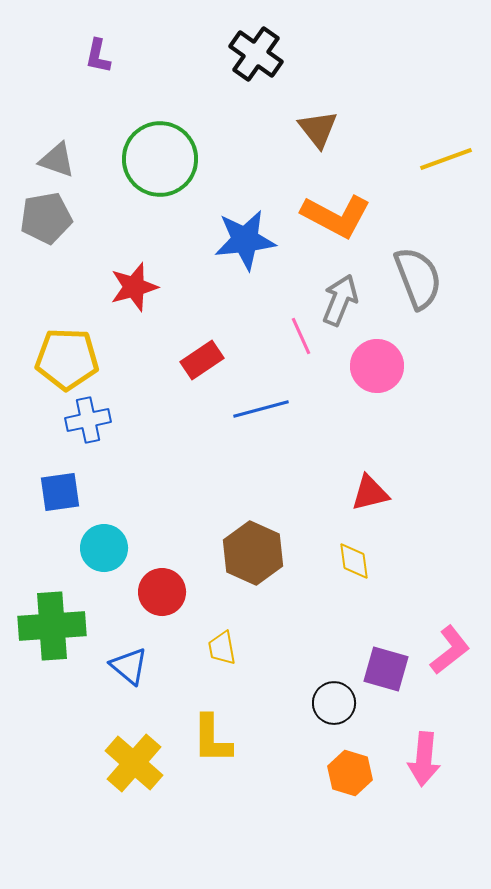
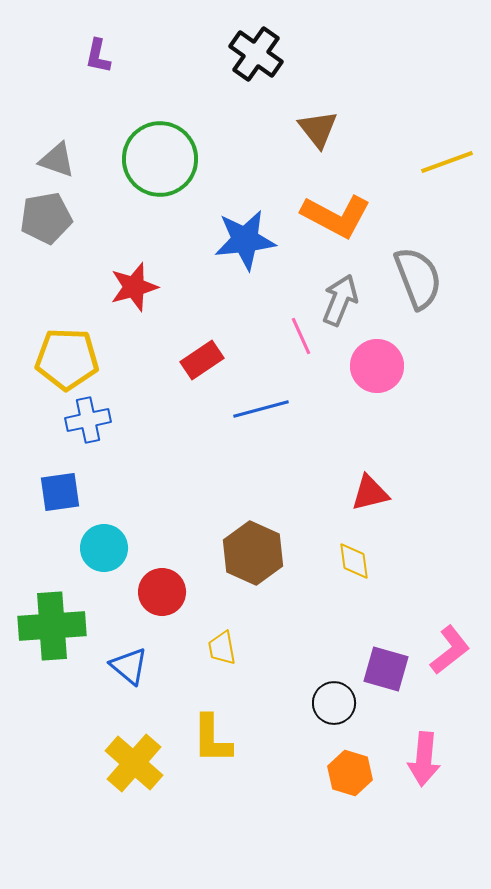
yellow line: moved 1 px right, 3 px down
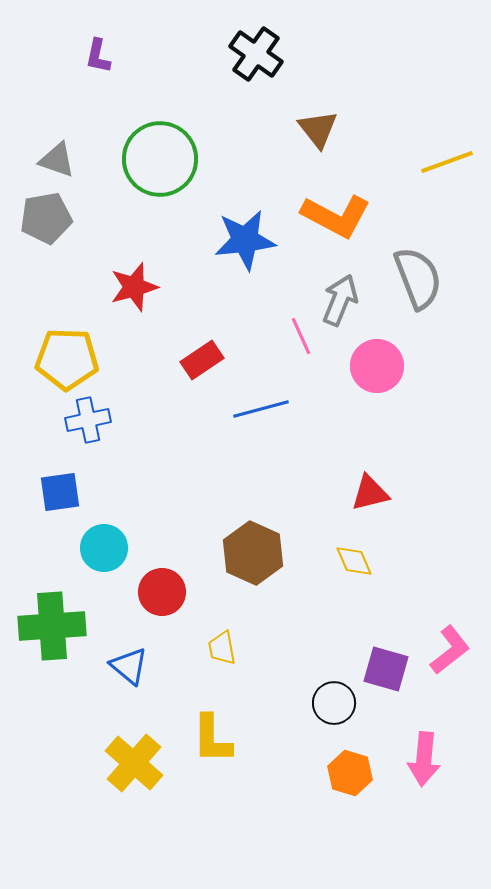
yellow diamond: rotated 15 degrees counterclockwise
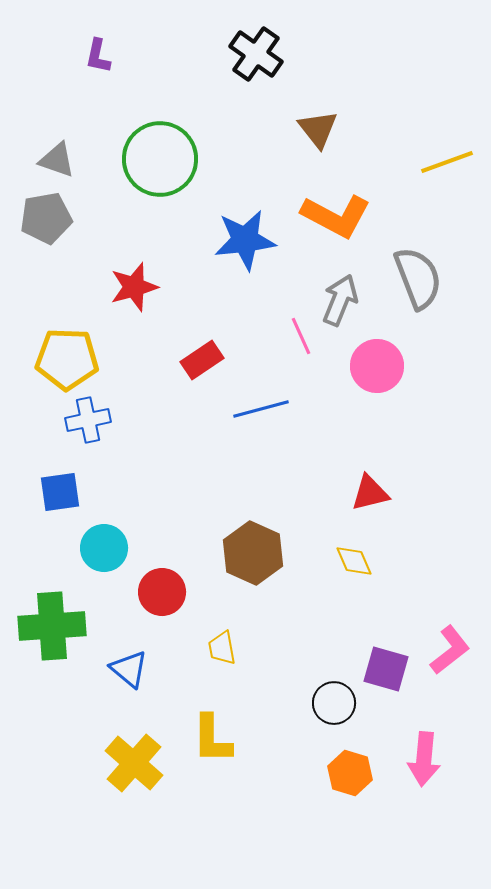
blue triangle: moved 3 px down
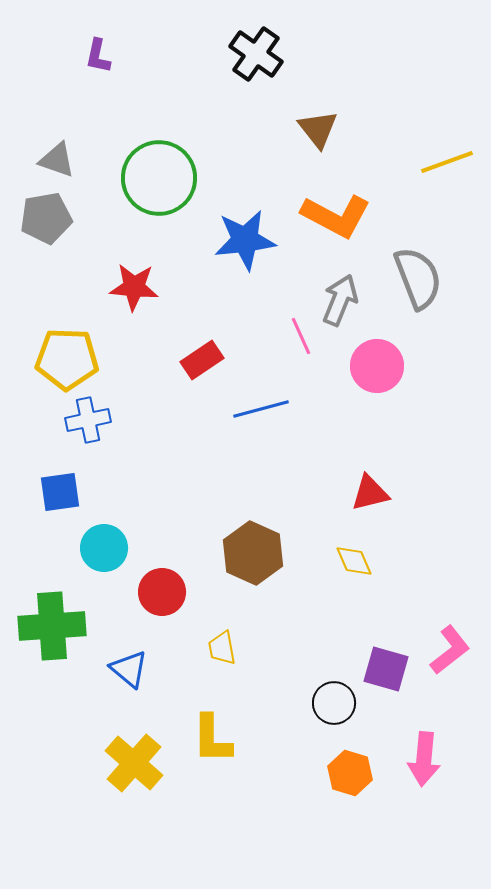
green circle: moved 1 px left, 19 px down
red star: rotated 21 degrees clockwise
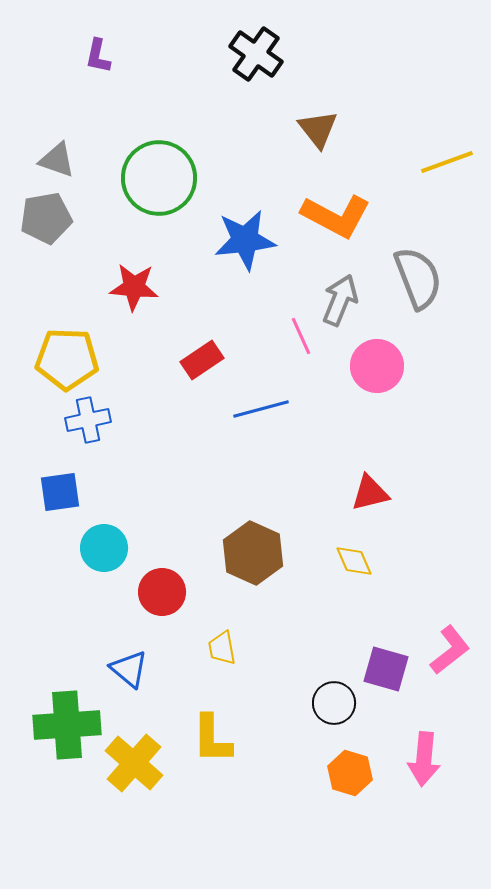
green cross: moved 15 px right, 99 px down
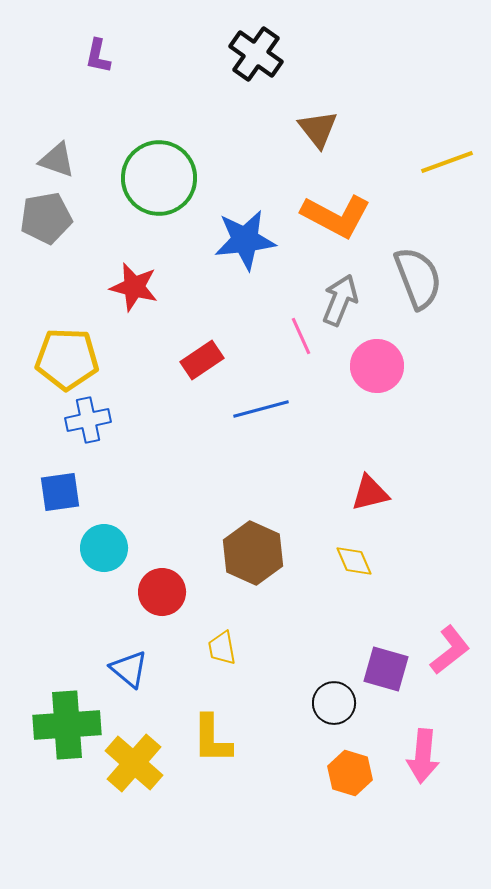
red star: rotated 9 degrees clockwise
pink arrow: moved 1 px left, 3 px up
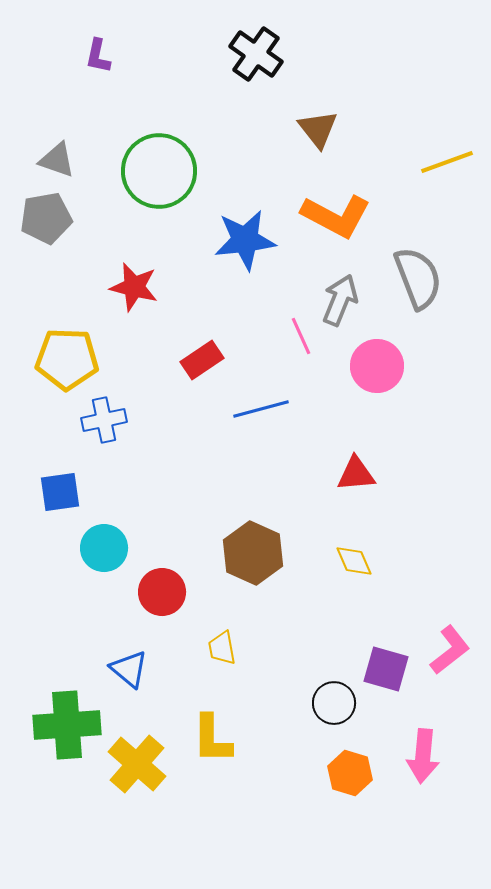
green circle: moved 7 px up
blue cross: moved 16 px right
red triangle: moved 14 px left, 19 px up; rotated 9 degrees clockwise
yellow cross: moved 3 px right, 1 px down
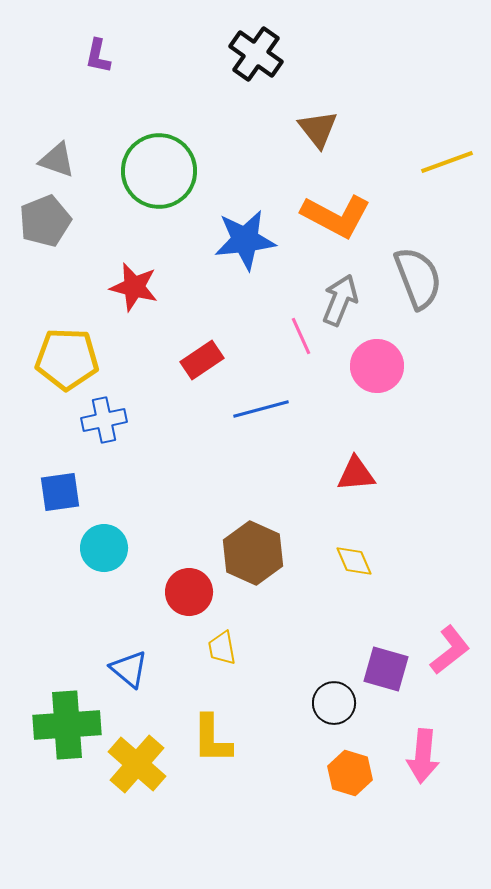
gray pentagon: moved 1 px left, 3 px down; rotated 12 degrees counterclockwise
red circle: moved 27 px right
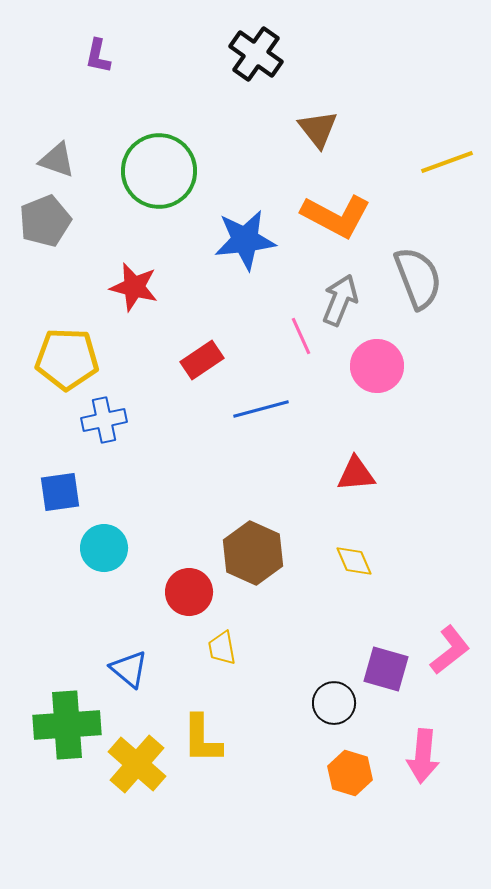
yellow L-shape: moved 10 px left
